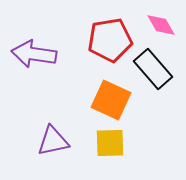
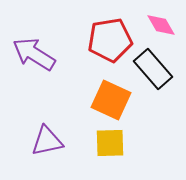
purple arrow: rotated 24 degrees clockwise
purple triangle: moved 6 px left
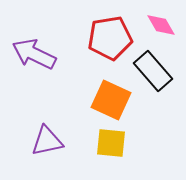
red pentagon: moved 2 px up
purple arrow: rotated 6 degrees counterclockwise
black rectangle: moved 2 px down
yellow square: moved 1 px right; rotated 8 degrees clockwise
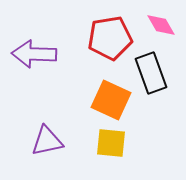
purple arrow: rotated 24 degrees counterclockwise
black rectangle: moved 2 px left, 2 px down; rotated 21 degrees clockwise
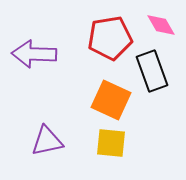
black rectangle: moved 1 px right, 2 px up
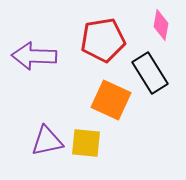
pink diamond: rotated 40 degrees clockwise
red pentagon: moved 7 px left, 2 px down
purple arrow: moved 2 px down
black rectangle: moved 2 px left, 2 px down; rotated 12 degrees counterclockwise
yellow square: moved 25 px left
